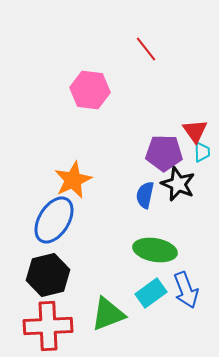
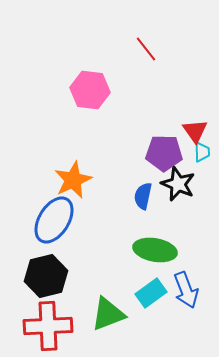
blue semicircle: moved 2 px left, 1 px down
black hexagon: moved 2 px left, 1 px down
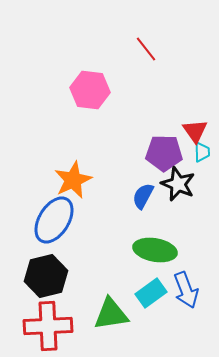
blue semicircle: rotated 16 degrees clockwise
green triangle: moved 3 px right; rotated 12 degrees clockwise
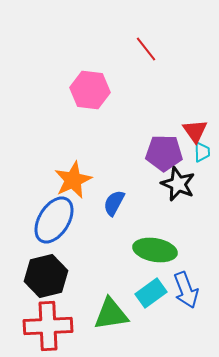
blue semicircle: moved 29 px left, 7 px down
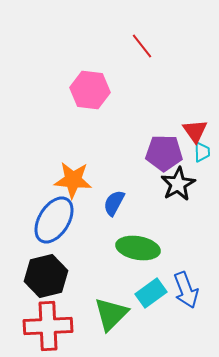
red line: moved 4 px left, 3 px up
orange star: rotated 30 degrees clockwise
black star: rotated 20 degrees clockwise
green ellipse: moved 17 px left, 2 px up
green triangle: rotated 36 degrees counterclockwise
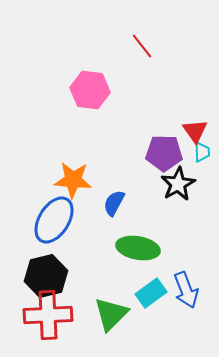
red cross: moved 11 px up
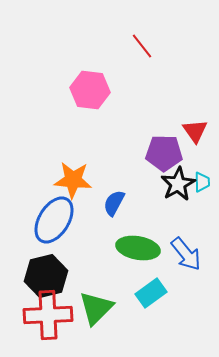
cyan trapezoid: moved 30 px down
blue arrow: moved 36 px up; rotated 18 degrees counterclockwise
green triangle: moved 15 px left, 6 px up
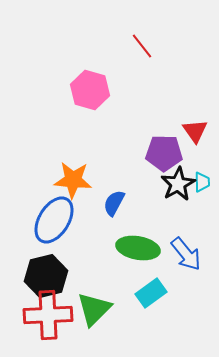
pink hexagon: rotated 9 degrees clockwise
green triangle: moved 2 px left, 1 px down
